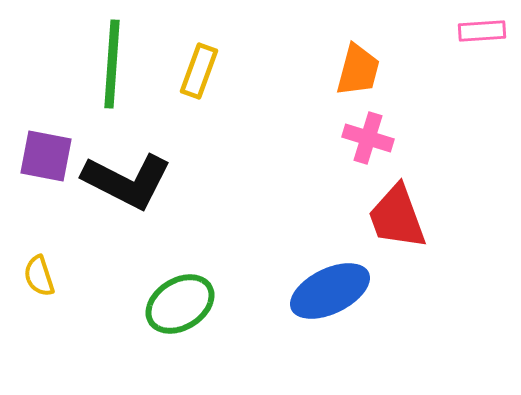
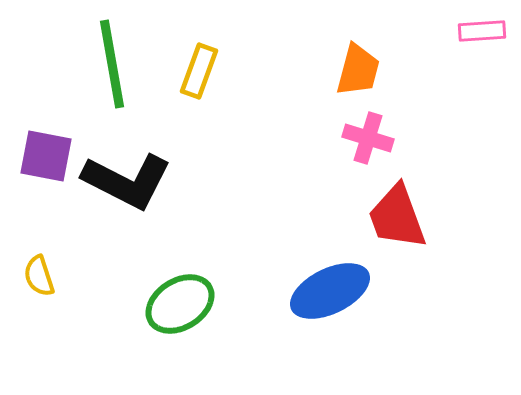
green line: rotated 14 degrees counterclockwise
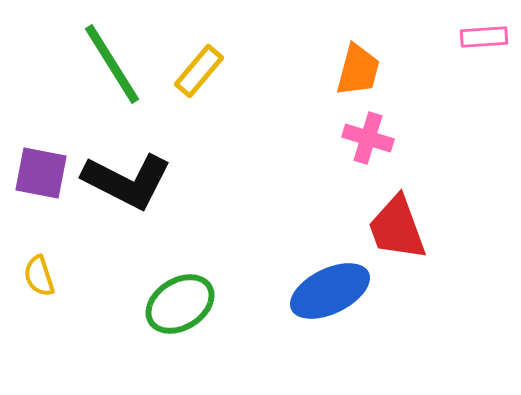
pink rectangle: moved 2 px right, 6 px down
green line: rotated 22 degrees counterclockwise
yellow rectangle: rotated 20 degrees clockwise
purple square: moved 5 px left, 17 px down
red trapezoid: moved 11 px down
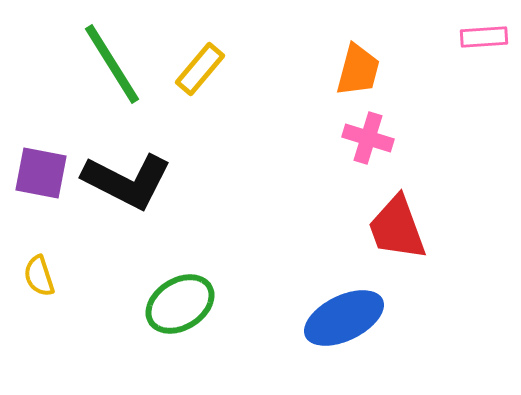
yellow rectangle: moved 1 px right, 2 px up
blue ellipse: moved 14 px right, 27 px down
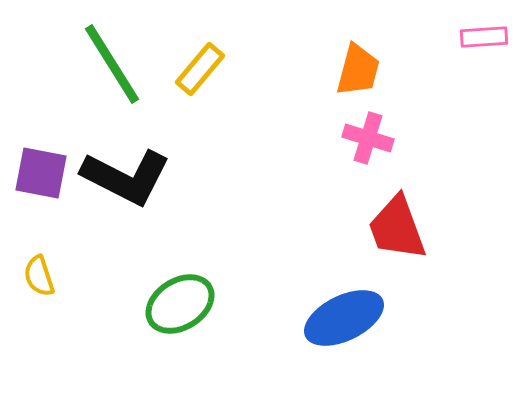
black L-shape: moved 1 px left, 4 px up
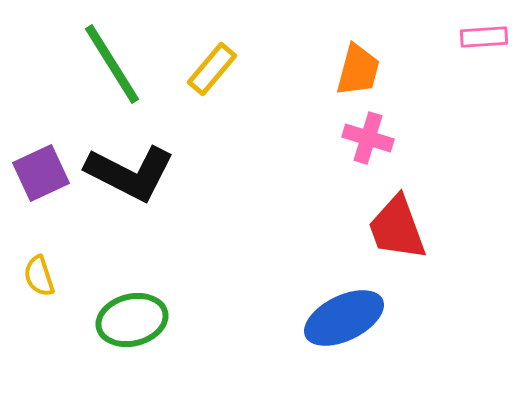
yellow rectangle: moved 12 px right
purple square: rotated 36 degrees counterclockwise
black L-shape: moved 4 px right, 4 px up
green ellipse: moved 48 px left, 16 px down; rotated 18 degrees clockwise
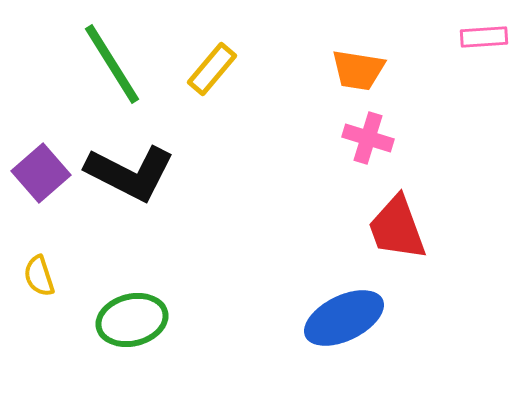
orange trapezoid: rotated 84 degrees clockwise
purple square: rotated 16 degrees counterclockwise
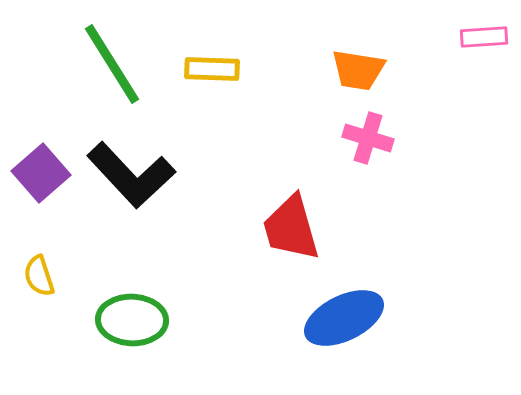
yellow rectangle: rotated 52 degrees clockwise
black L-shape: moved 1 px right, 2 px down; rotated 20 degrees clockwise
red trapezoid: moved 106 px left; rotated 4 degrees clockwise
green ellipse: rotated 16 degrees clockwise
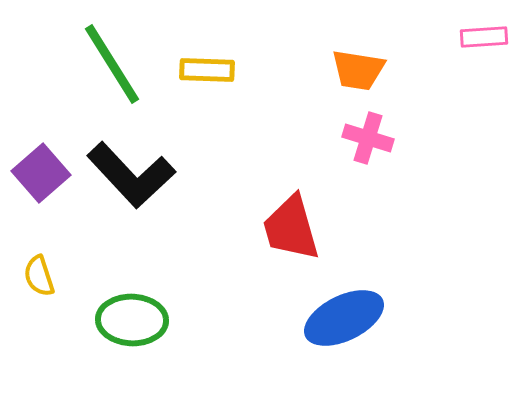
yellow rectangle: moved 5 px left, 1 px down
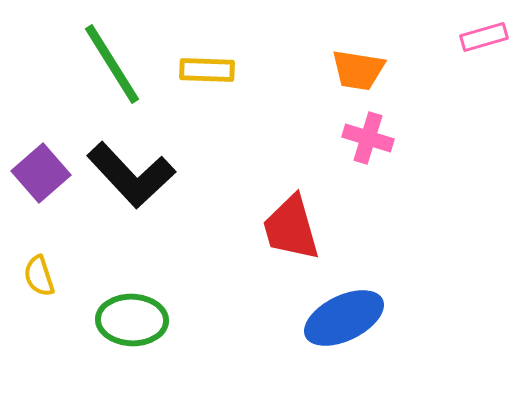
pink rectangle: rotated 12 degrees counterclockwise
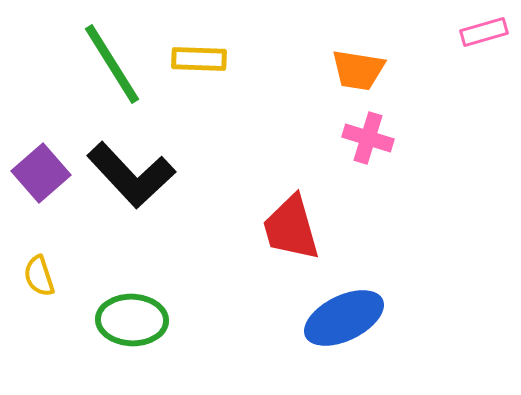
pink rectangle: moved 5 px up
yellow rectangle: moved 8 px left, 11 px up
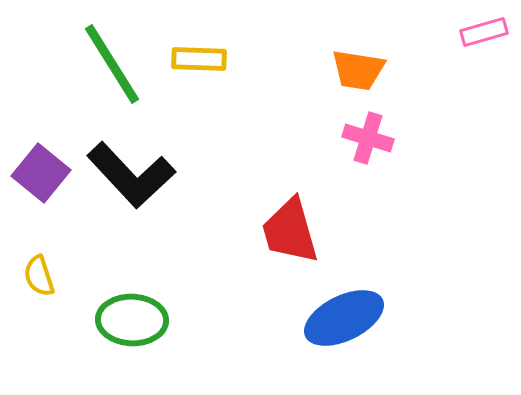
purple square: rotated 10 degrees counterclockwise
red trapezoid: moved 1 px left, 3 px down
